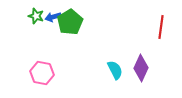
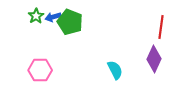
green star: rotated 21 degrees clockwise
green pentagon: rotated 20 degrees counterclockwise
purple diamond: moved 13 px right, 9 px up
pink hexagon: moved 2 px left, 3 px up; rotated 10 degrees counterclockwise
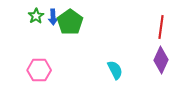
blue arrow: rotated 77 degrees counterclockwise
green pentagon: rotated 15 degrees clockwise
purple diamond: moved 7 px right, 1 px down
pink hexagon: moved 1 px left
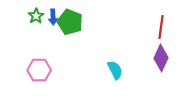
green pentagon: rotated 15 degrees counterclockwise
purple diamond: moved 2 px up
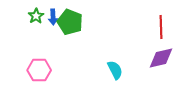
red line: rotated 10 degrees counterclockwise
purple diamond: rotated 52 degrees clockwise
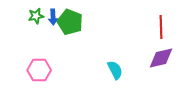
green star: rotated 21 degrees clockwise
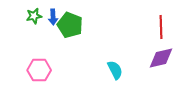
green star: moved 2 px left
green pentagon: moved 3 px down
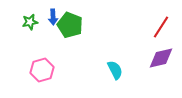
green star: moved 4 px left, 6 px down
red line: rotated 35 degrees clockwise
pink hexagon: moved 3 px right; rotated 15 degrees counterclockwise
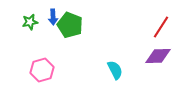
purple diamond: moved 3 px left, 2 px up; rotated 12 degrees clockwise
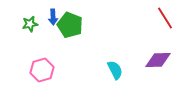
green star: moved 2 px down
red line: moved 4 px right, 9 px up; rotated 65 degrees counterclockwise
purple diamond: moved 4 px down
